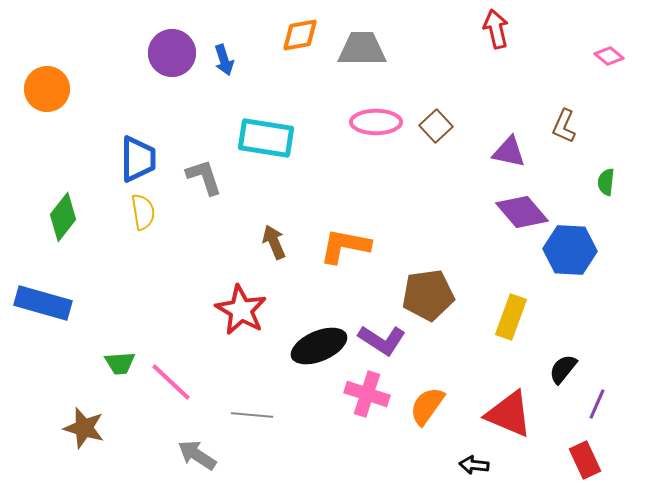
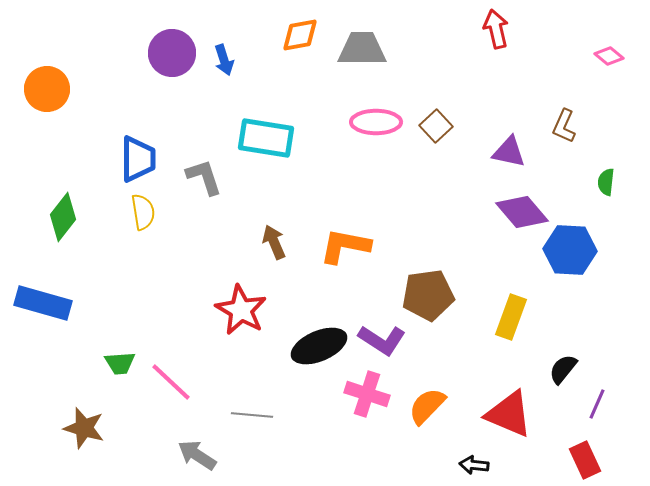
orange semicircle: rotated 9 degrees clockwise
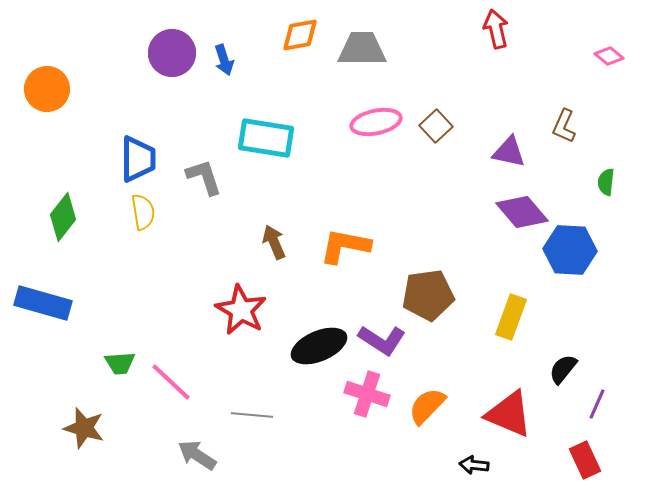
pink ellipse: rotated 12 degrees counterclockwise
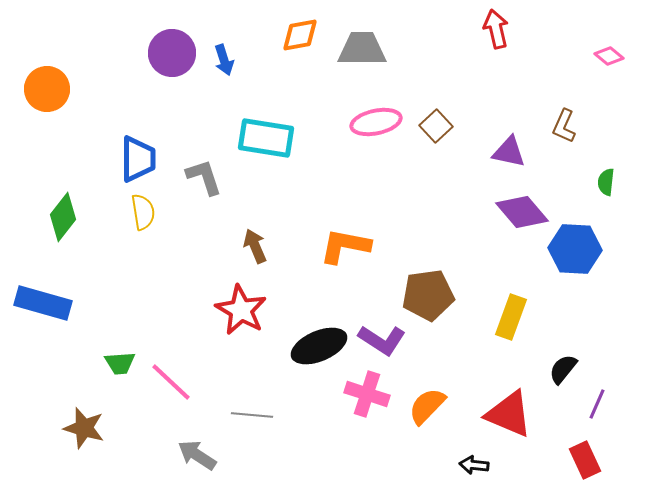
brown arrow: moved 19 px left, 4 px down
blue hexagon: moved 5 px right, 1 px up
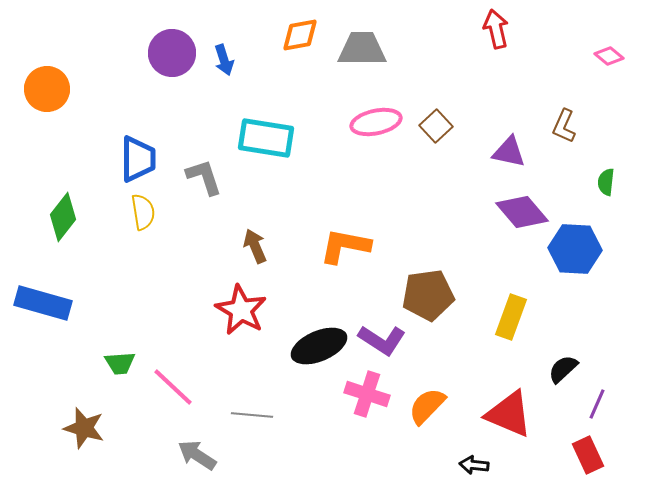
black semicircle: rotated 8 degrees clockwise
pink line: moved 2 px right, 5 px down
red rectangle: moved 3 px right, 5 px up
